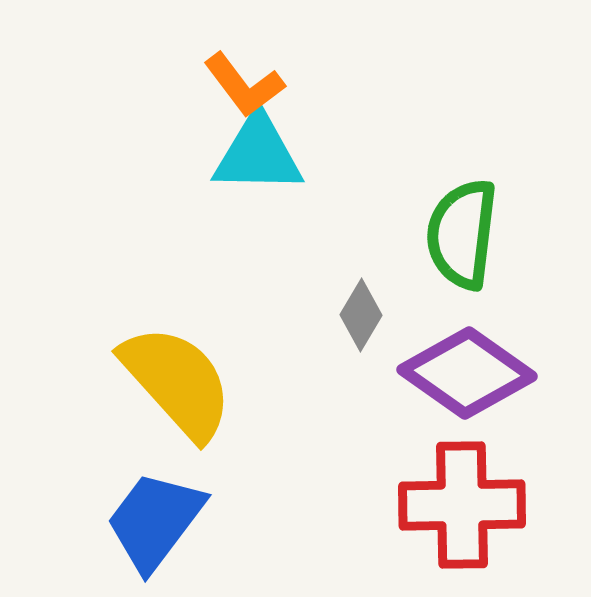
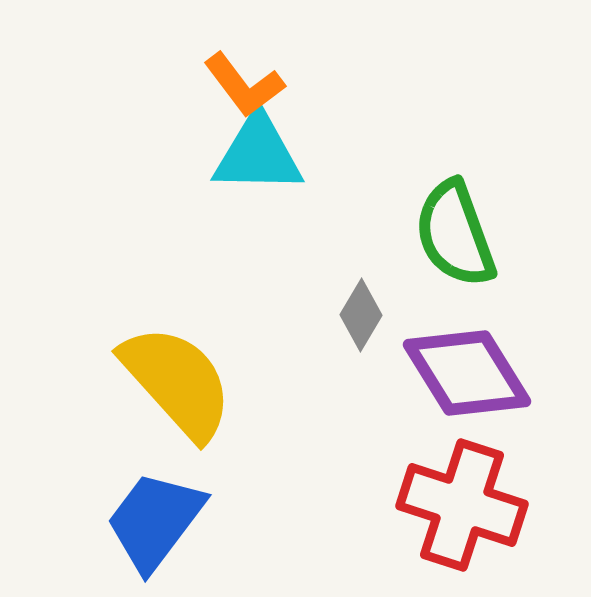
green semicircle: moved 7 px left; rotated 27 degrees counterclockwise
purple diamond: rotated 23 degrees clockwise
red cross: rotated 19 degrees clockwise
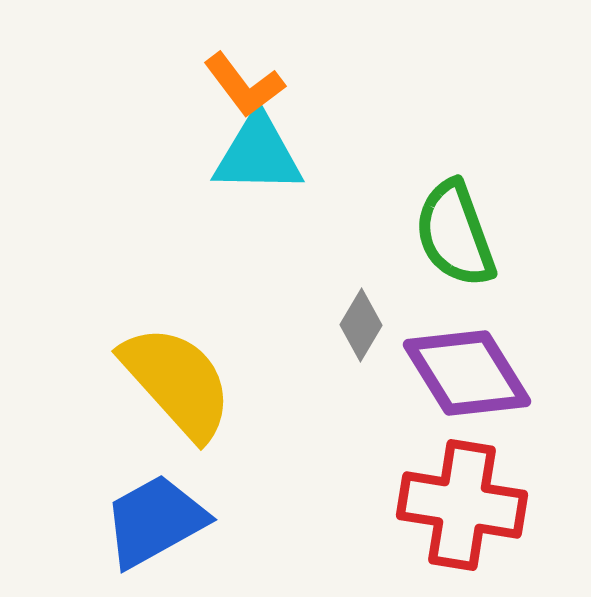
gray diamond: moved 10 px down
red cross: rotated 9 degrees counterclockwise
blue trapezoid: rotated 24 degrees clockwise
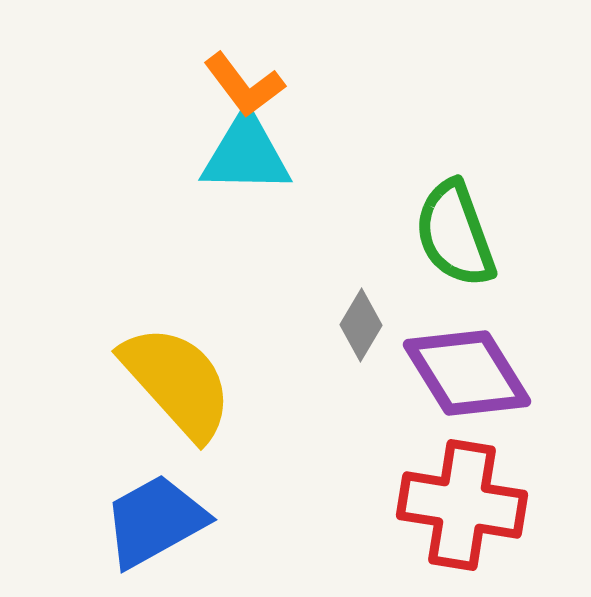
cyan triangle: moved 12 px left
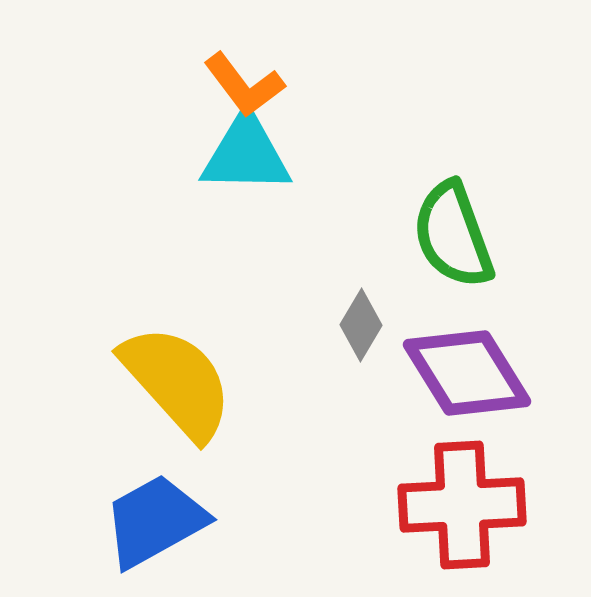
green semicircle: moved 2 px left, 1 px down
red cross: rotated 12 degrees counterclockwise
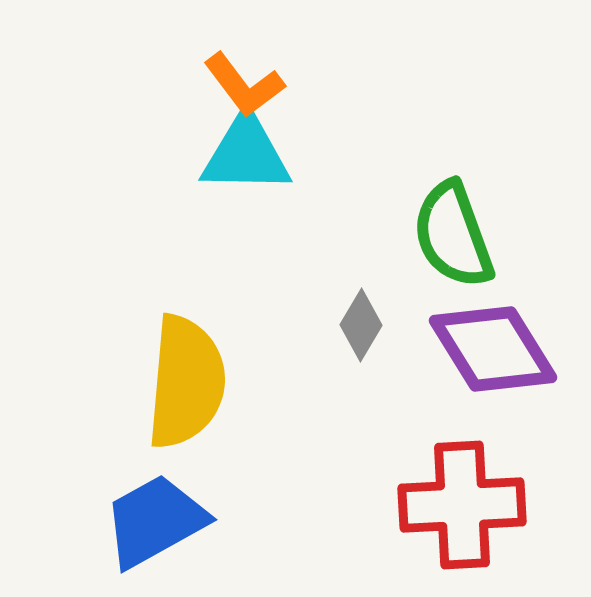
purple diamond: moved 26 px right, 24 px up
yellow semicircle: moved 9 px right; rotated 47 degrees clockwise
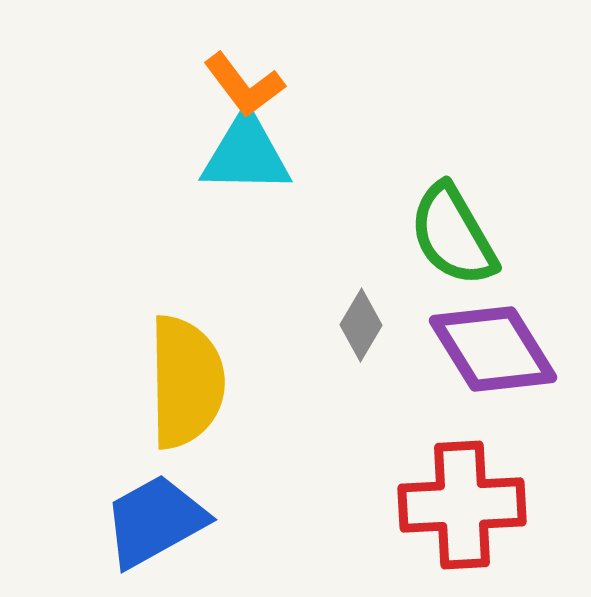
green semicircle: rotated 10 degrees counterclockwise
yellow semicircle: rotated 6 degrees counterclockwise
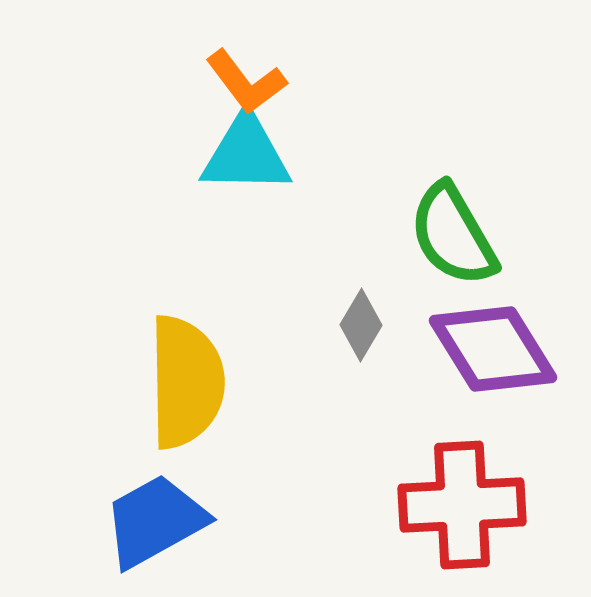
orange L-shape: moved 2 px right, 3 px up
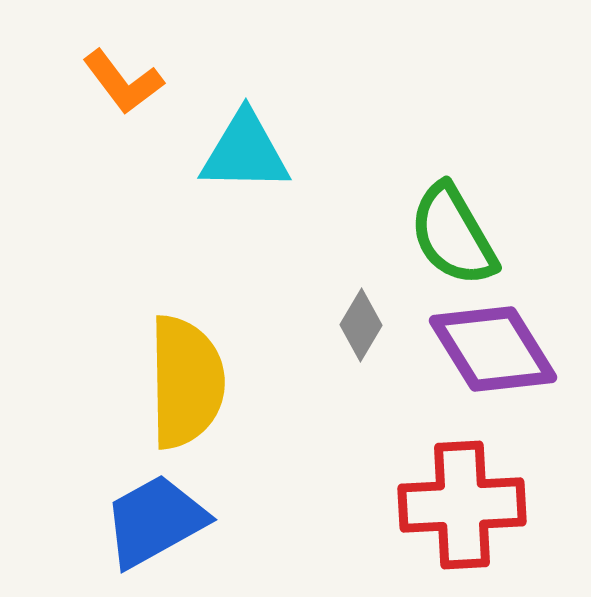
orange L-shape: moved 123 px left
cyan triangle: moved 1 px left, 2 px up
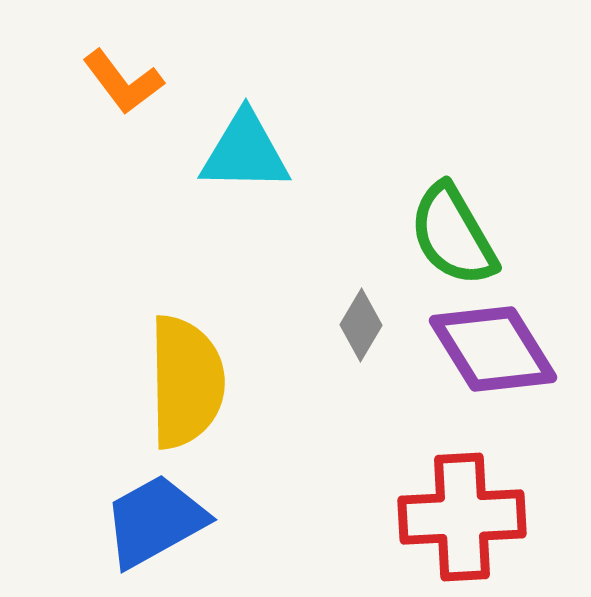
red cross: moved 12 px down
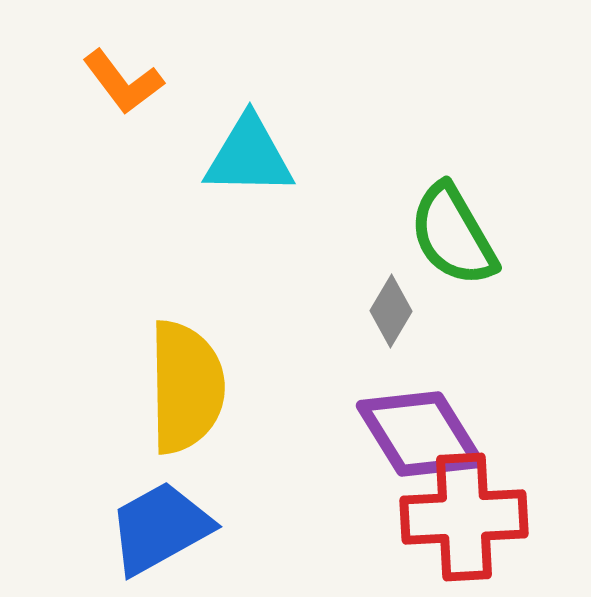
cyan triangle: moved 4 px right, 4 px down
gray diamond: moved 30 px right, 14 px up
purple diamond: moved 73 px left, 85 px down
yellow semicircle: moved 5 px down
red cross: moved 2 px right
blue trapezoid: moved 5 px right, 7 px down
